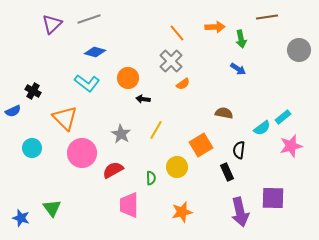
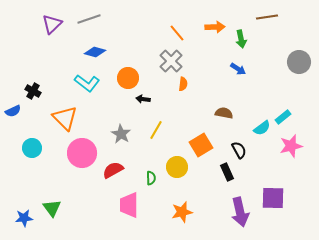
gray circle: moved 12 px down
orange semicircle: rotated 48 degrees counterclockwise
black semicircle: rotated 144 degrees clockwise
blue star: moved 3 px right; rotated 24 degrees counterclockwise
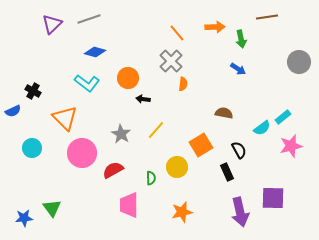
yellow line: rotated 12 degrees clockwise
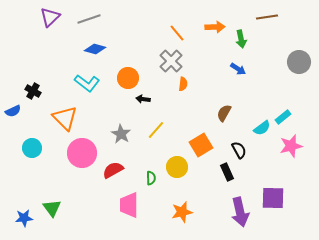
purple triangle: moved 2 px left, 7 px up
blue diamond: moved 3 px up
brown semicircle: rotated 72 degrees counterclockwise
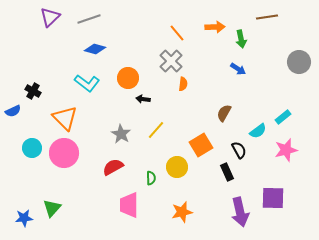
cyan semicircle: moved 4 px left, 3 px down
pink star: moved 5 px left, 4 px down
pink circle: moved 18 px left
red semicircle: moved 3 px up
green triangle: rotated 18 degrees clockwise
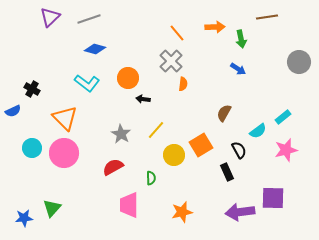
black cross: moved 1 px left, 2 px up
yellow circle: moved 3 px left, 12 px up
purple arrow: rotated 96 degrees clockwise
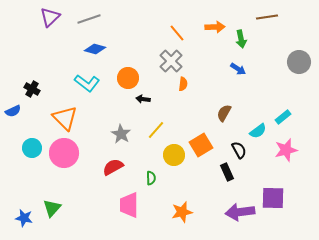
blue star: rotated 18 degrees clockwise
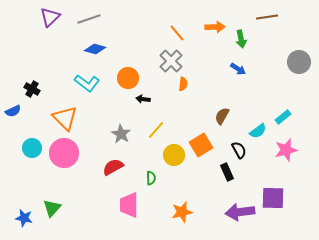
brown semicircle: moved 2 px left, 3 px down
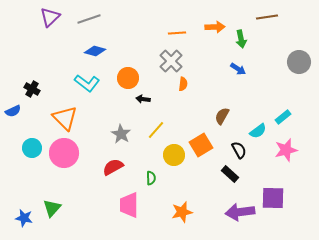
orange line: rotated 54 degrees counterclockwise
blue diamond: moved 2 px down
black rectangle: moved 3 px right, 2 px down; rotated 24 degrees counterclockwise
